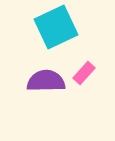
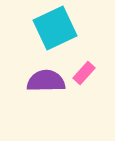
cyan square: moved 1 px left, 1 px down
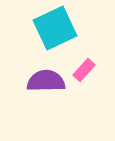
pink rectangle: moved 3 px up
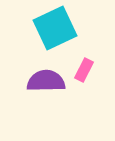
pink rectangle: rotated 15 degrees counterclockwise
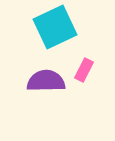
cyan square: moved 1 px up
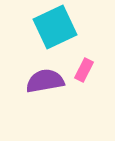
purple semicircle: moved 1 px left; rotated 9 degrees counterclockwise
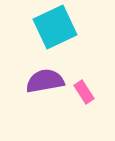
pink rectangle: moved 22 px down; rotated 60 degrees counterclockwise
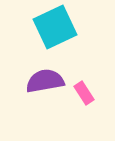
pink rectangle: moved 1 px down
